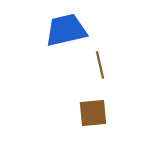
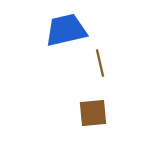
brown line: moved 2 px up
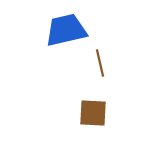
brown square: rotated 8 degrees clockwise
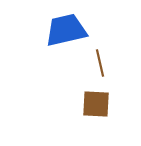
brown square: moved 3 px right, 9 px up
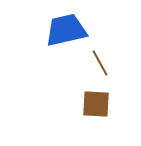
brown line: rotated 16 degrees counterclockwise
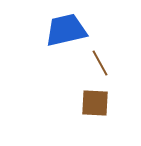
brown square: moved 1 px left, 1 px up
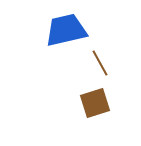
brown square: rotated 20 degrees counterclockwise
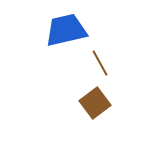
brown square: rotated 20 degrees counterclockwise
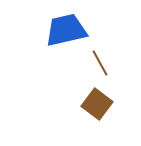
brown square: moved 2 px right, 1 px down; rotated 16 degrees counterclockwise
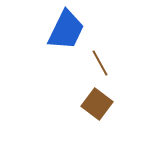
blue trapezoid: rotated 129 degrees clockwise
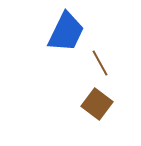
blue trapezoid: moved 2 px down
